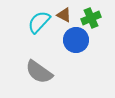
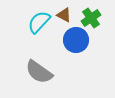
green cross: rotated 12 degrees counterclockwise
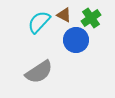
gray semicircle: rotated 68 degrees counterclockwise
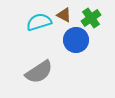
cyan semicircle: rotated 30 degrees clockwise
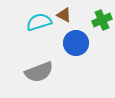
green cross: moved 11 px right, 2 px down; rotated 12 degrees clockwise
blue circle: moved 3 px down
gray semicircle: rotated 12 degrees clockwise
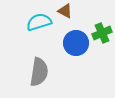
brown triangle: moved 1 px right, 4 px up
green cross: moved 13 px down
gray semicircle: rotated 60 degrees counterclockwise
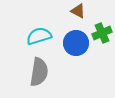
brown triangle: moved 13 px right
cyan semicircle: moved 14 px down
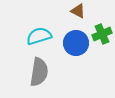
green cross: moved 1 px down
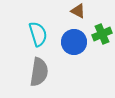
cyan semicircle: moved 1 px left, 2 px up; rotated 90 degrees clockwise
blue circle: moved 2 px left, 1 px up
